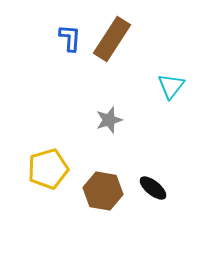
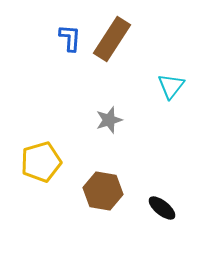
yellow pentagon: moved 7 px left, 7 px up
black ellipse: moved 9 px right, 20 px down
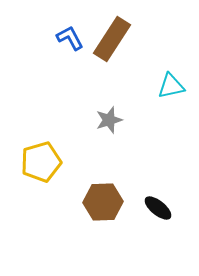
blue L-shape: rotated 32 degrees counterclockwise
cyan triangle: rotated 40 degrees clockwise
brown hexagon: moved 11 px down; rotated 12 degrees counterclockwise
black ellipse: moved 4 px left
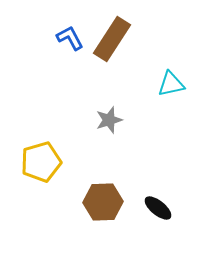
cyan triangle: moved 2 px up
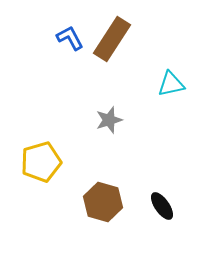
brown hexagon: rotated 18 degrees clockwise
black ellipse: moved 4 px right, 2 px up; rotated 16 degrees clockwise
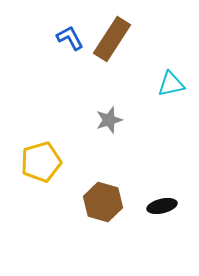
black ellipse: rotated 68 degrees counterclockwise
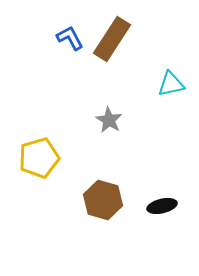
gray star: rotated 24 degrees counterclockwise
yellow pentagon: moved 2 px left, 4 px up
brown hexagon: moved 2 px up
